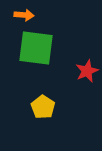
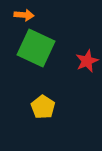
green square: rotated 18 degrees clockwise
red star: moved 10 px up
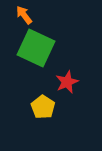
orange arrow: rotated 132 degrees counterclockwise
red star: moved 20 px left, 21 px down
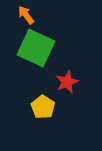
orange arrow: moved 2 px right
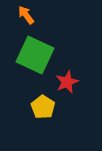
green square: moved 1 px left, 7 px down
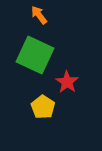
orange arrow: moved 13 px right
red star: rotated 15 degrees counterclockwise
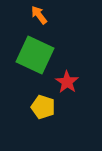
yellow pentagon: rotated 15 degrees counterclockwise
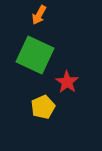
orange arrow: rotated 114 degrees counterclockwise
yellow pentagon: rotated 30 degrees clockwise
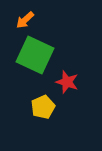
orange arrow: moved 14 px left, 5 px down; rotated 18 degrees clockwise
red star: rotated 15 degrees counterclockwise
